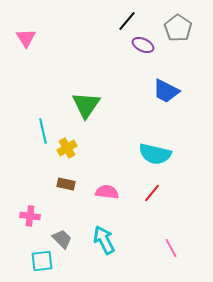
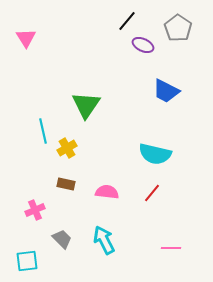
pink cross: moved 5 px right, 6 px up; rotated 30 degrees counterclockwise
pink line: rotated 60 degrees counterclockwise
cyan square: moved 15 px left
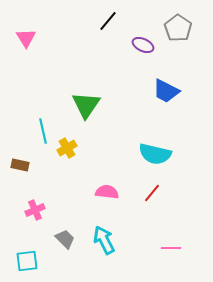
black line: moved 19 px left
brown rectangle: moved 46 px left, 19 px up
gray trapezoid: moved 3 px right
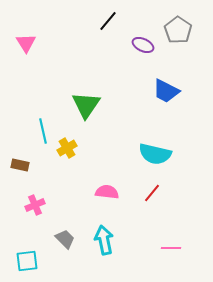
gray pentagon: moved 2 px down
pink triangle: moved 5 px down
pink cross: moved 5 px up
cyan arrow: rotated 16 degrees clockwise
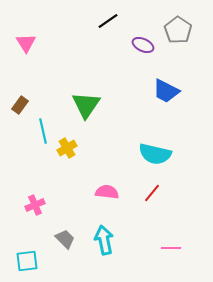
black line: rotated 15 degrees clockwise
brown rectangle: moved 60 px up; rotated 66 degrees counterclockwise
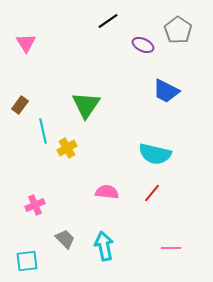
cyan arrow: moved 6 px down
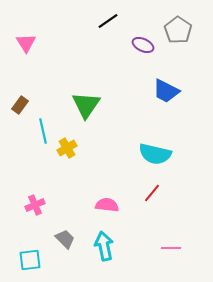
pink semicircle: moved 13 px down
cyan square: moved 3 px right, 1 px up
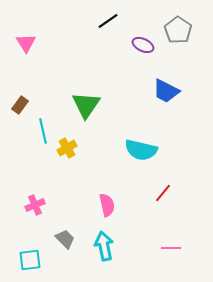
cyan semicircle: moved 14 px left, 4 px up
red line: moved 11 px right
pink semicircle: rotated 70 degrees clockwise
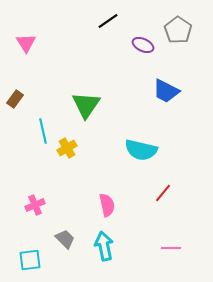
brown rectangle: moved 5 px left, 6 px up
